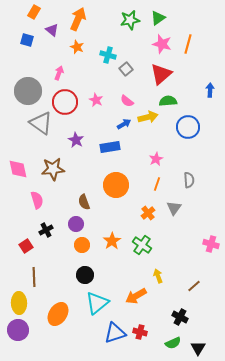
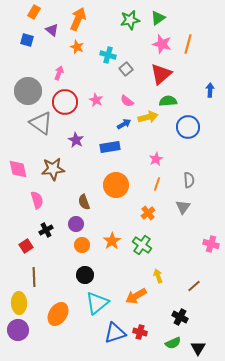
gray triangle at (174, 208): moved 9 px right, 1 px up
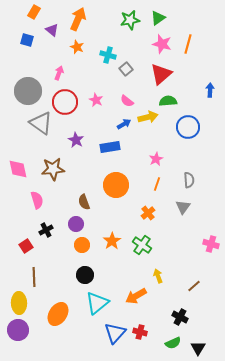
blue triangle at (115, 333): rotated 30 degrees counterclockwise
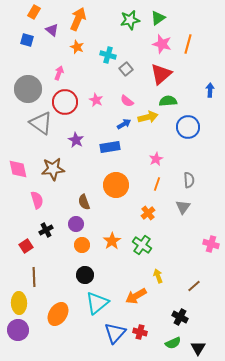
gray circle at (28, 91): moved 2 px up
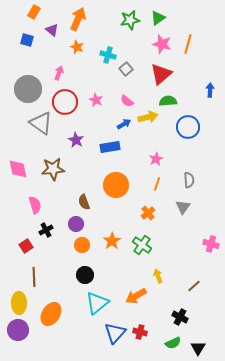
pink semicircle at (37, 200): moved 2 px left, 5 px down
orange ellipse at (58, 314): moved 7 px left
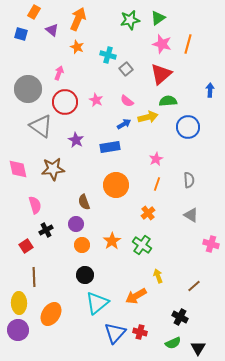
blue square at (27, 40): moved 6 px left, 6 px up
gray triangle at (41, 123): moved 3 px down
gray triangle at (183, 207): moved 8 px right, 8 px down; rotated 35 degrees counterclockwise
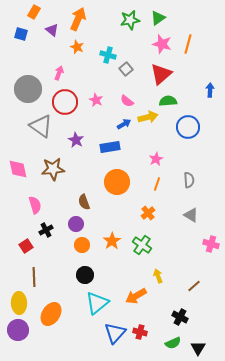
orange circle at (116, 185): moved 1 px right, 3 px up
